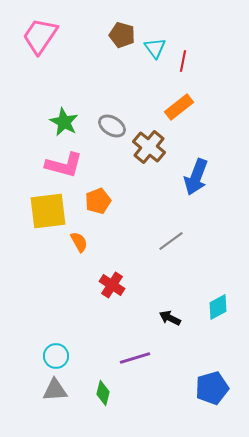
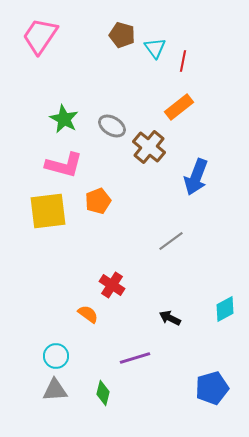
green star: moved 3 px up
orange semicircle: moved 9 px right, 72 px down; rotated 25 degrees counterclockwise
cyan diamond: moved 7 px right, 2 px down
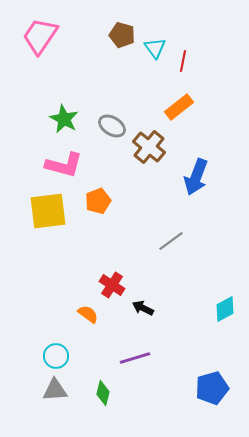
black arrow: moved 27 px left, 10 px up
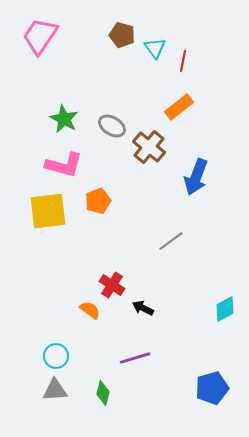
orange semicircle: moved 2 px right, 4 px up
